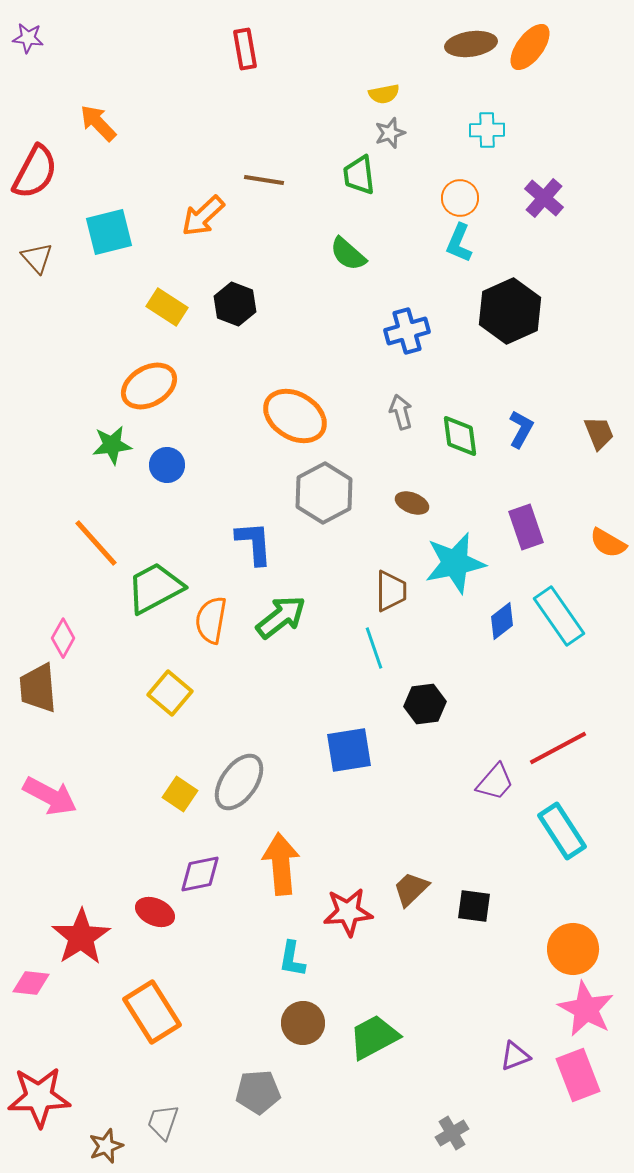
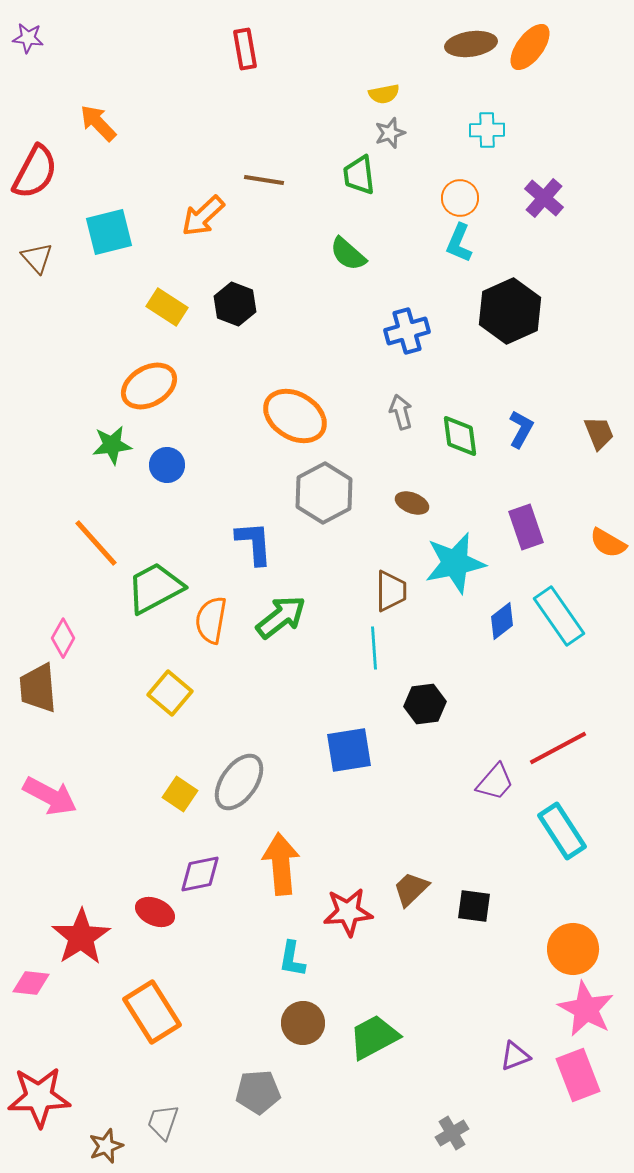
cyan line at (374, 648): rotated 15 degrees clockwise
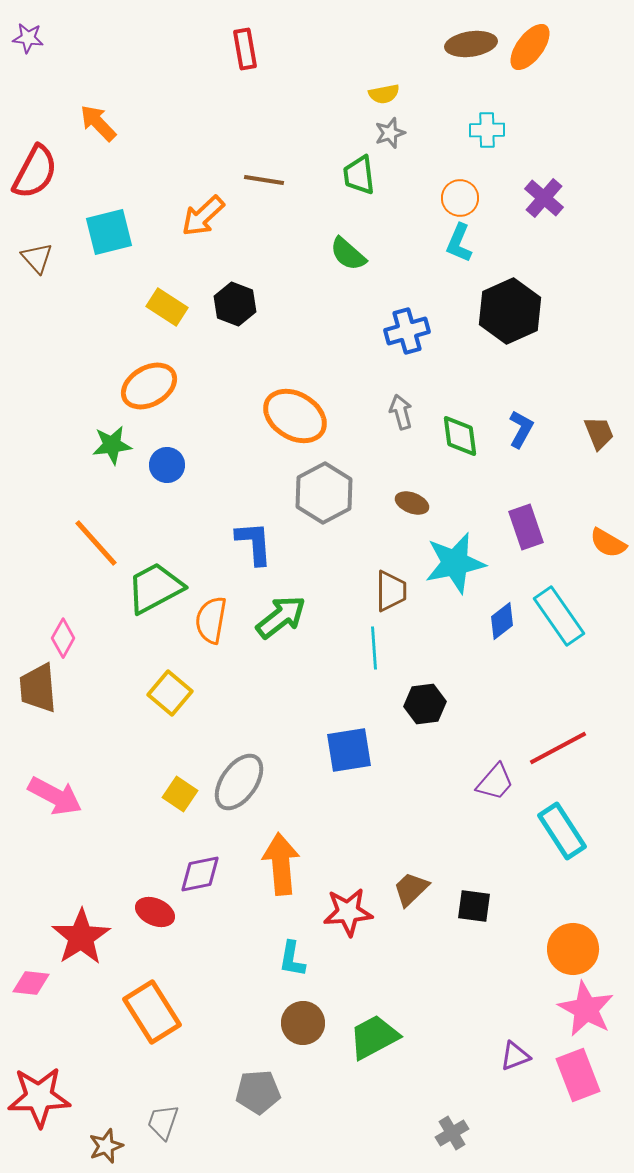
pink arrow at (50, 796): moved 5 px right
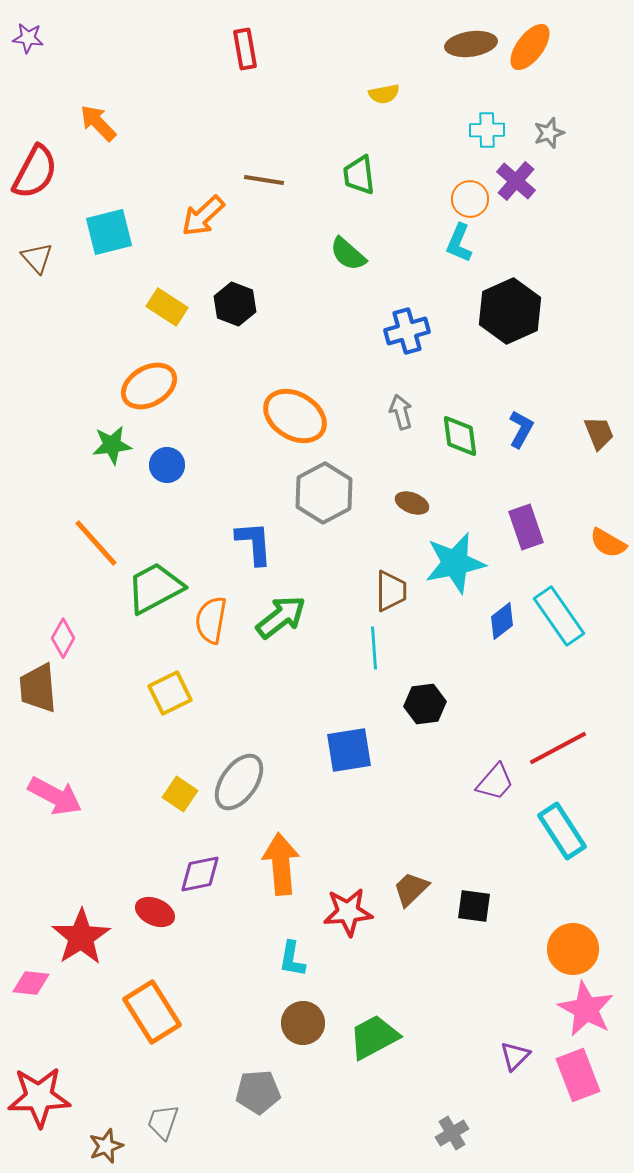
gray star at (390, 133): moved 159 px right
orange circle at (460, 198): moved 10 px right, 1 px down
purple cross at (544, 198): moved 28 px left, 17 px up
yellow square at (170, 693): rotated 24 degrees clockwise
purple triangle at (515, 1056): rotated 24 degrees counterclockwise
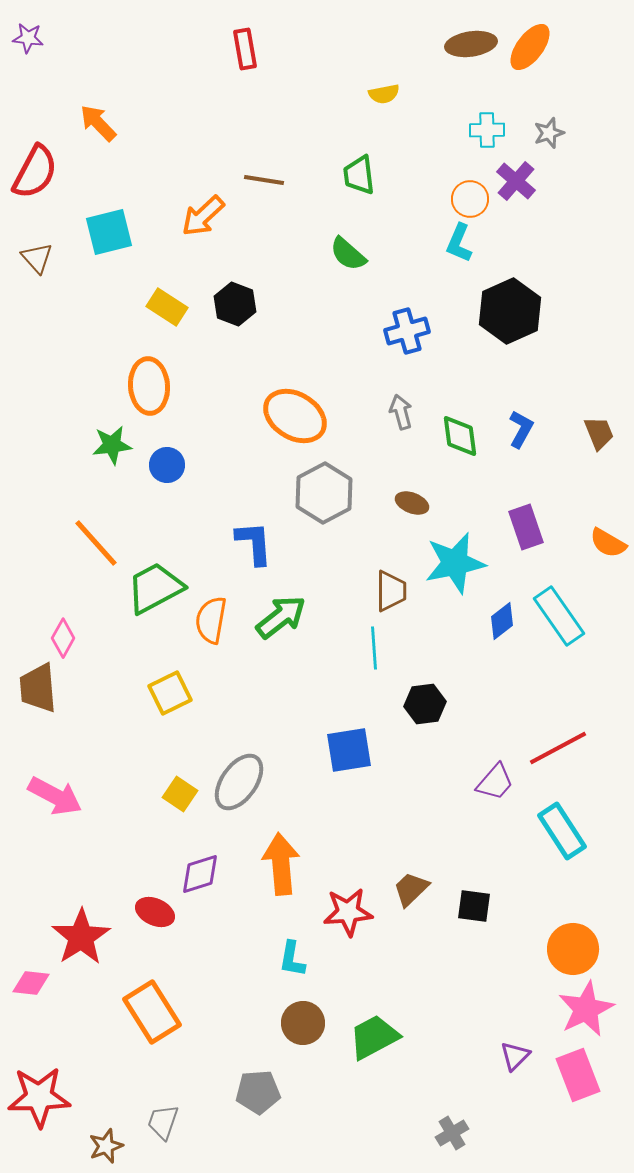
orange ellipse at (149, 386): rotated 64 degrees counterclockwise
purple diamond at (200, 874): rotated 6 degrees counterclockwise
pink star at (586, 1009): rotated 18 degrees clockwise
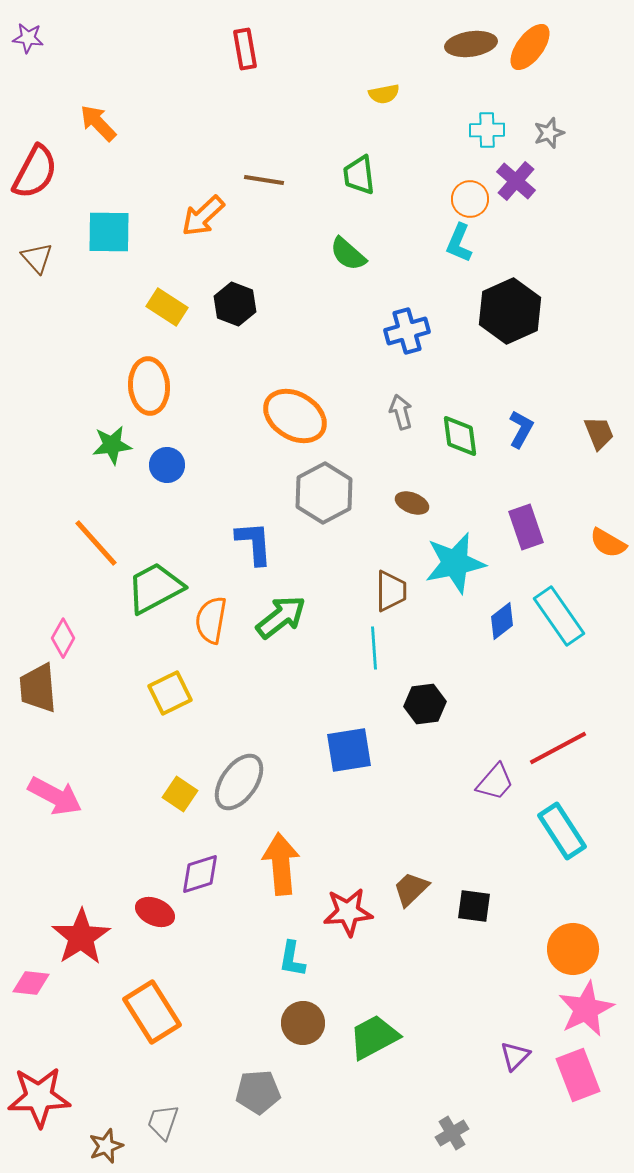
cyan square at (109, 232): rotated 15 degrees clockwise
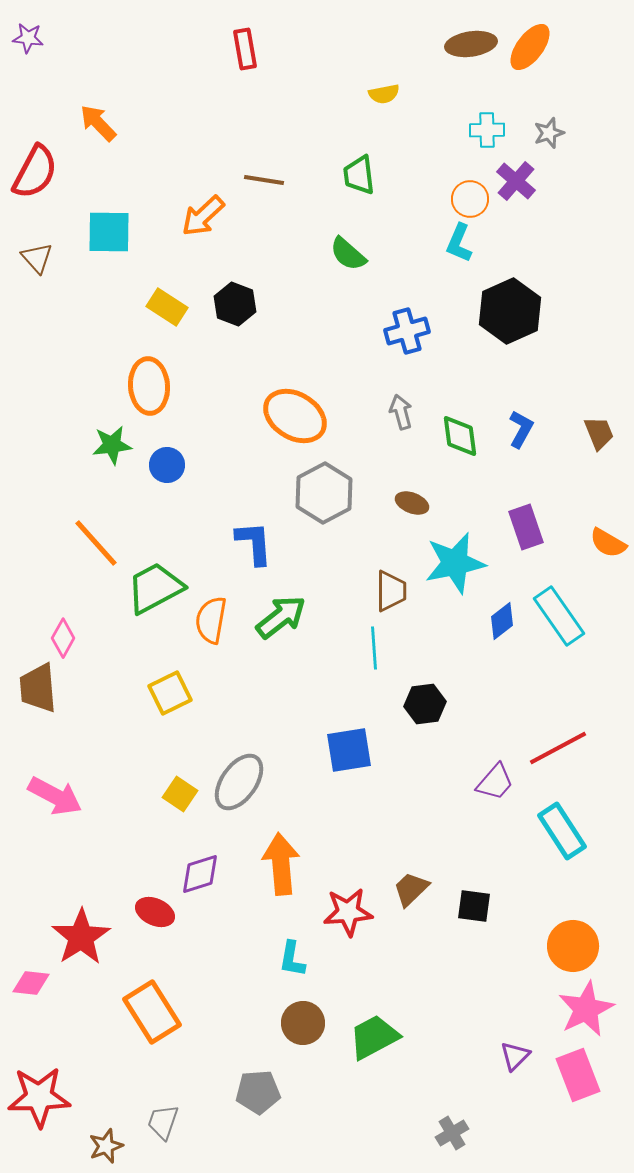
orange circle at (573, 949): moved 3 px up
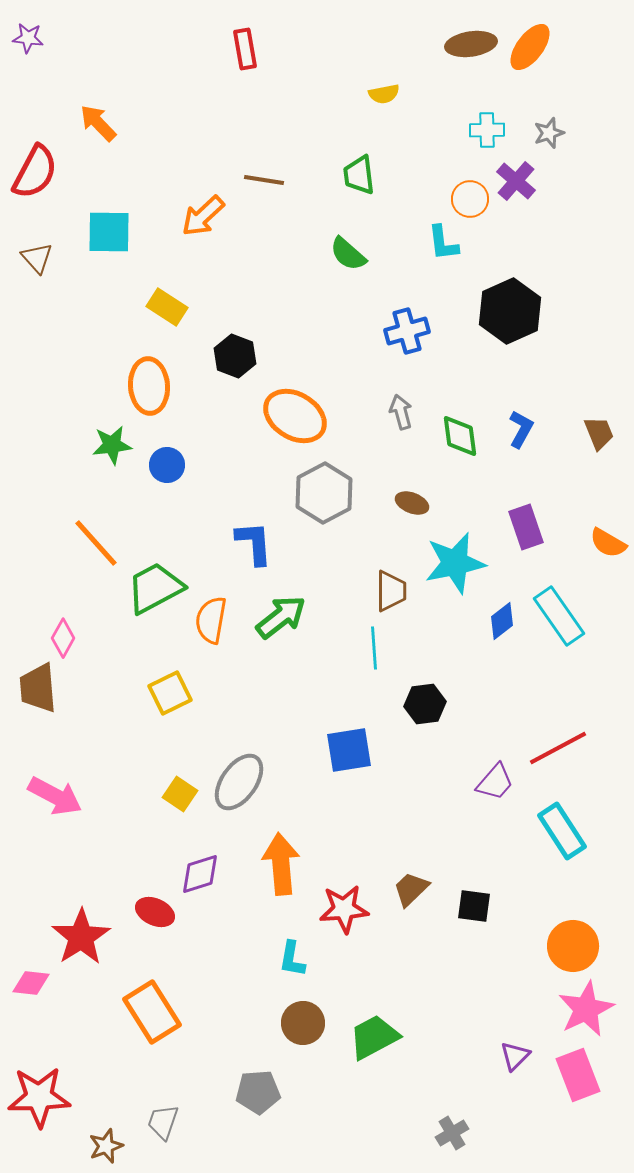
cyan L-shape at (459, 243): moved 16 px left; rotated 30 degrees counterclockwise
black hexagon at (235, 304): moved 52 px down
red star at (348, 912): moved 4 px left, 3 px up
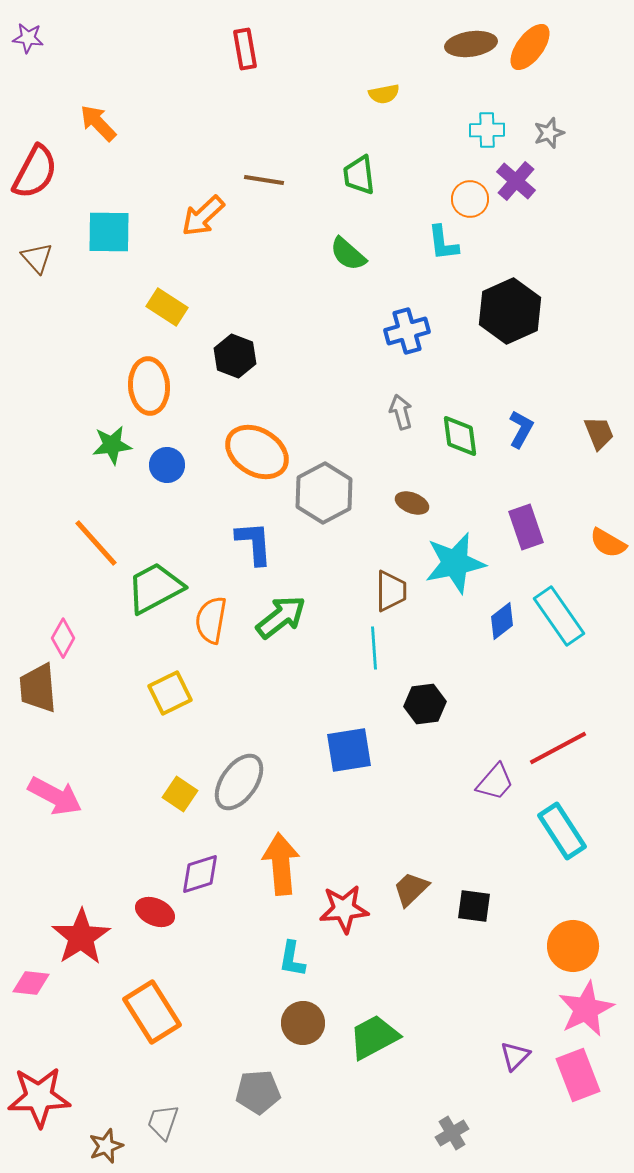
orange ellipse at (295, 416): moved 38 px left, 36 px down
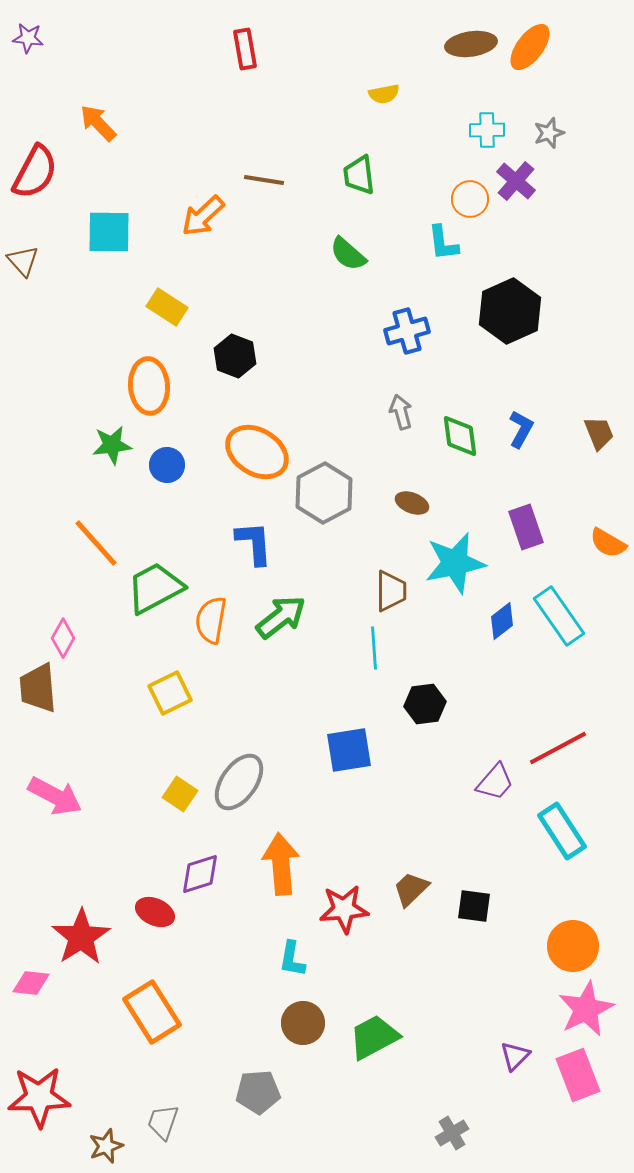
brown triangle at (37, 258): moved 14 px left, 3 px down
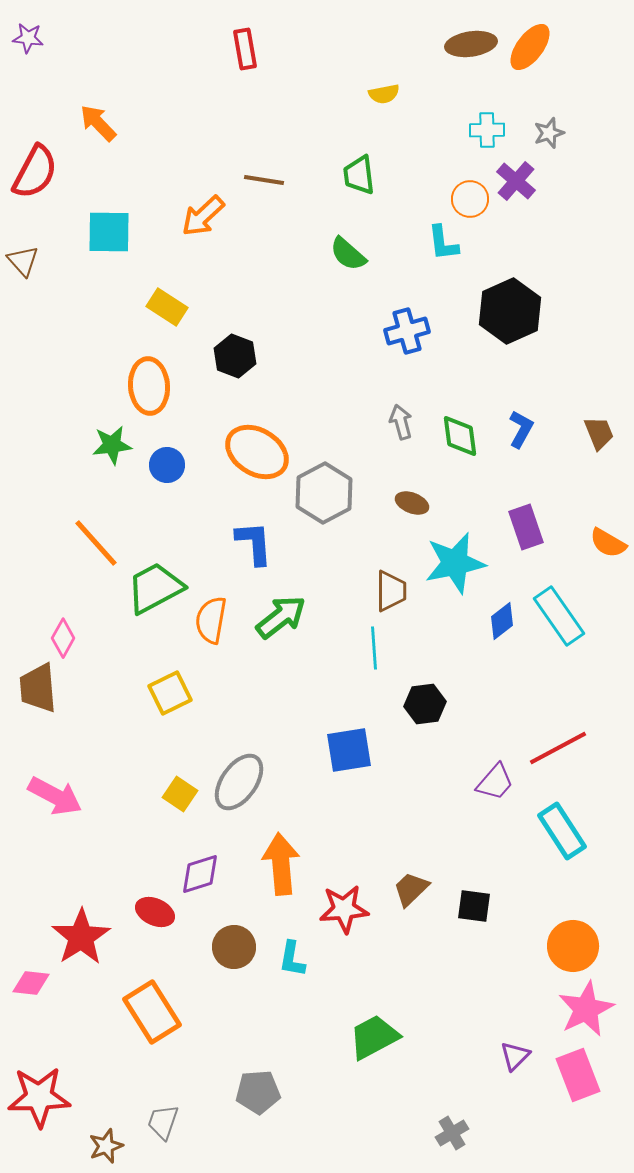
gray arrow at (401, 412): moved 10 px down
brown circle at (303, 1023): moved 69 px left, 76 px up
